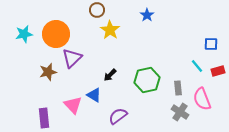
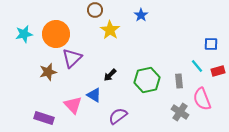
brown circle: moved 2 px left
blue star: moved 6 px left
gray rectangle: moved 1 px right, 7 px up
purple rectangle: rotated 66 degrees counterclockwise
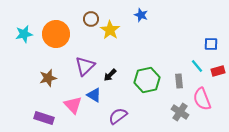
brown circle: moved 4 px left, 9 px down
blue star: rotated 16 degrees counterclockwise
purple triangle: moved 13 px right, 8 px down
brown star: moved 6 px down
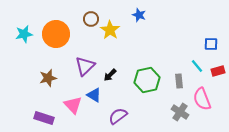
blue star: moved 2 px left
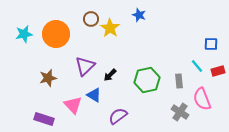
yellow star: moved 2 px up
purple rectangle: moved 1 px down
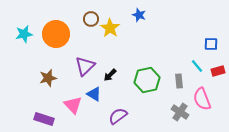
blue triangle: moved 1 px up
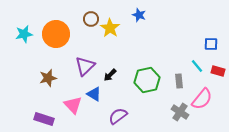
red rectangle: rotated 32 degrees clockwise
pink semicircle: rotated 120 degrees counterclockwise
